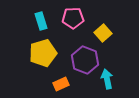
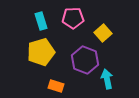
yellow pentagon: moved 2 px left, 1 px up
orange rectangle: moved 5 px left, 2 px down; rotated 42 degrees clockwise
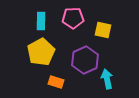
cyan rectangle: rotated 18 degrees clockwise
yellow square: moved 3 px up; rotated 36 degrees counterclockwise
yellow pentagon: rotated 12 degrees counterclockwise
purple hexagon: rotated 16 degrees clockwise
orange rectangle: moved 4 px up
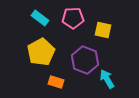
cyan rectangle: moved 1 px left, 3 px up; rotated 54 degrees counterclockwise
purple hexagon: rotated 16 degrees counterclockwise
cyan arrow: rotated 18 degrees counterclockwise
